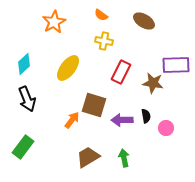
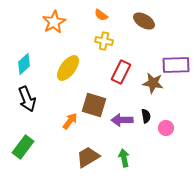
orange arrow: moved 2 px left, 1 px down
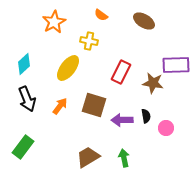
yellow cross: moved 15 px left
orange arrow: moved 10 px left, 15 px up
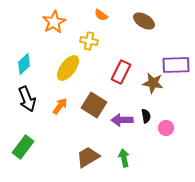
brown square: rotated 15 degrees clockwise
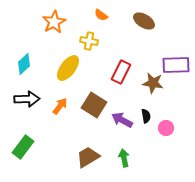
black arrow: rotated 70 degrees counterclockwise
purple arrow: rotated 30 degrees clockwise
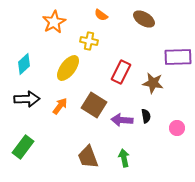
brown ellipse: moved 2 px up
purple rectangle: moved 2 px right, 8 px up
purple arrow: rotated 25 degrees counterclockwise
pink circle: moved 11 px right
brown trapezoid: rotated 80 degrees counterclockwise
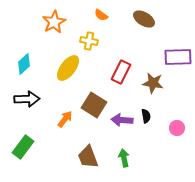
orange arrow: moved 5 px right, 13 px down
